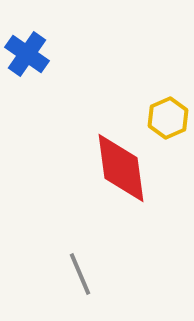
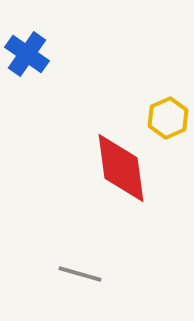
gray line: rotated 51 degrees counterclockwise
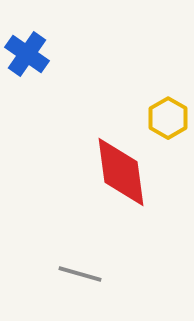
yellow hexagon: rotated 6 degrees counterclockwise
red diamond: moved 4 px down
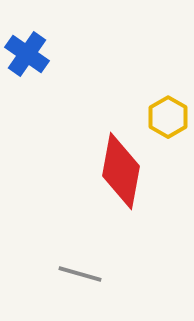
yellow hexagon: moved 1 px up
red diamond: moved 1 px up; rotated 18 degrees clockwise
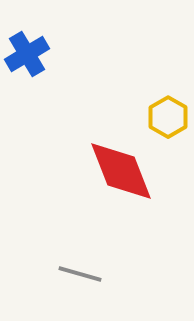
blue cross: rotated 24 degrees clockwise
red diamond: rotated 32 degrees counterclockwise
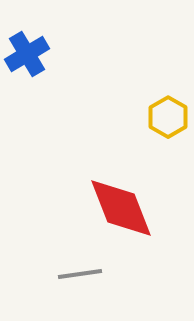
red diamond: moved 37 px down
gray line: rotated 24 degrees counterclockwise
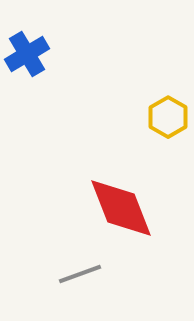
gray line: rotated 12 degrees counterclockwise
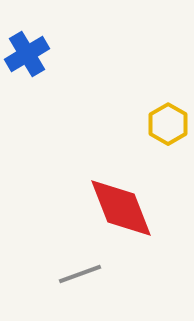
yellow hexagon: moved 7 px down
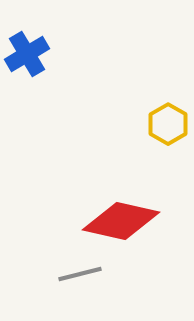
red diamond: moved 13 px down; rotated 56 degrees counterclockwise
gray line: rotated 6 degrees clockwise
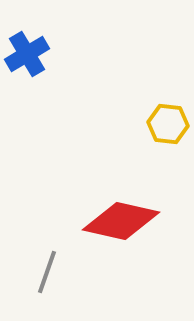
yellow hexagon: rotated 24 degrees counterclockwise
gray line: moved 33 px left, 2 px up; rotated 57 degrees counterclockwise
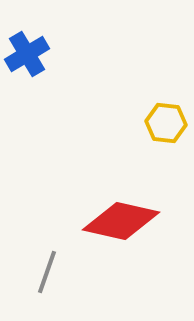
yellow hexagon: moved 2 px left, 1 px up
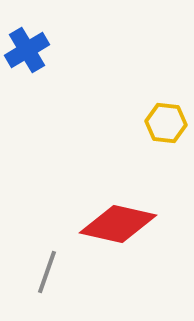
blue cross: moved 4 px up
red diamond: moved 3 px left, 3 px down
